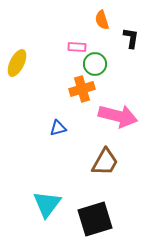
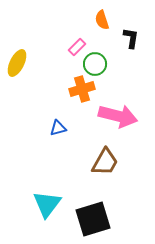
pink rectangle: rotated 48 degrees counterclockwise
black square: moved 2 px left
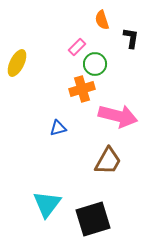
brown trapezoid: moved 3 px right, 1 px up
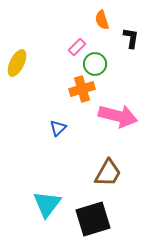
blue triangle: rotated 30 degrees counterclockwise
brown trapezoid: moved 12 px down
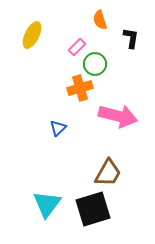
orange semicircle: moved 2 px left
yellow ellipse: moved 15 px right, 28 px up
orange cross: moved 2 px left, 1 px up
black square: moved 10 px up
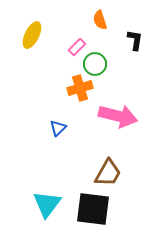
black L-shape: moved 4 px right, 2 px down
black square: rotated 24 degrees clockwise
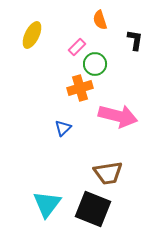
blue triangle: moved 5 px right
brown trapezoid: rotated 52 degrees clockwise
black square: rotated 15 degrees clockwise
